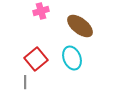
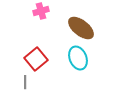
brown ellipse: moved 1 px right, 2 px down
cyan ellipse: moved 6 px right
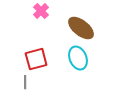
pink cross: rotated 28 degrees counterclockwise
red square: rotated 25 degrees clockwise
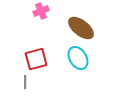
pink cross: rotated 21 degrees clockwise
cyan ellipse: rotated 10 degrees counterclockwise
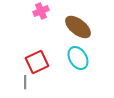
brown ellipse: moved 3 px left, 1 px up
red square: moved 1 px right, 3 px down; rotated 10 degrees counterclockwise
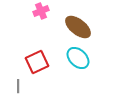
cyan ellipse: rotated 15 degrees counterclockwise
gray line: moved 7 px left, 4 px down
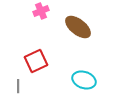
cyan ellipse: moved 6 px right, 22 px down; rotated 25 degrees counterclockwise
red square: moved 1 px left, 1 px up
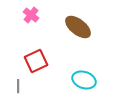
pink cross: moved 10 px left, 4 px down; rotated 28 degrees counterclockwise
